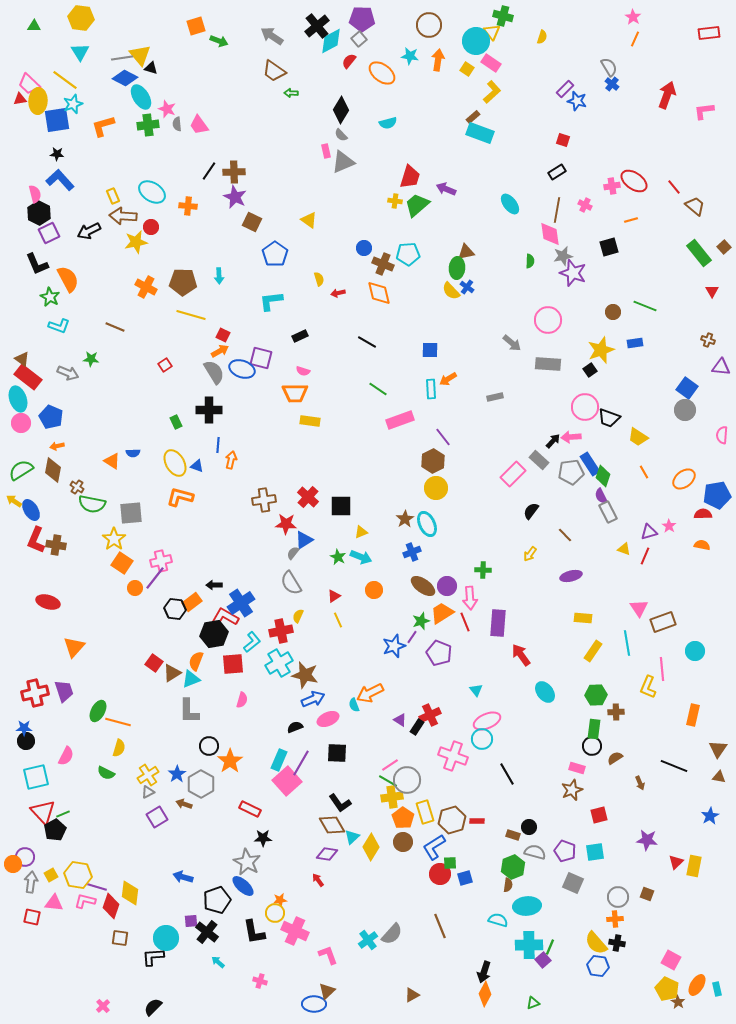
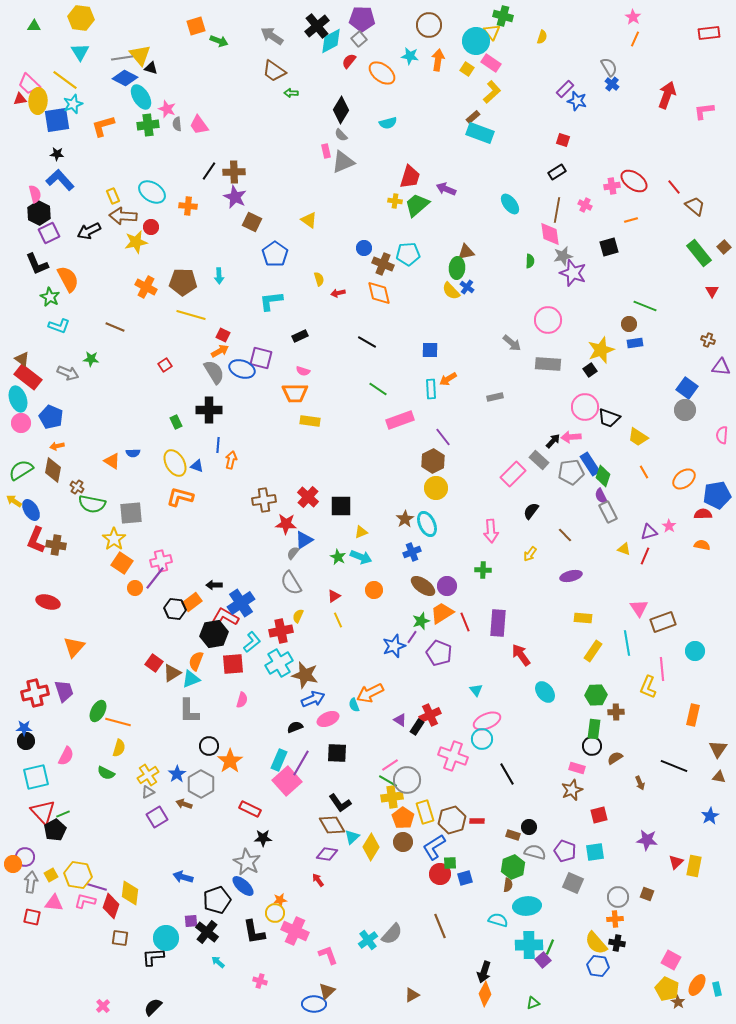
brown circle at (613, 312): moved 16 px right, 12 px down
pink arrow at (470, 598): moved 21 px right, 67 px up
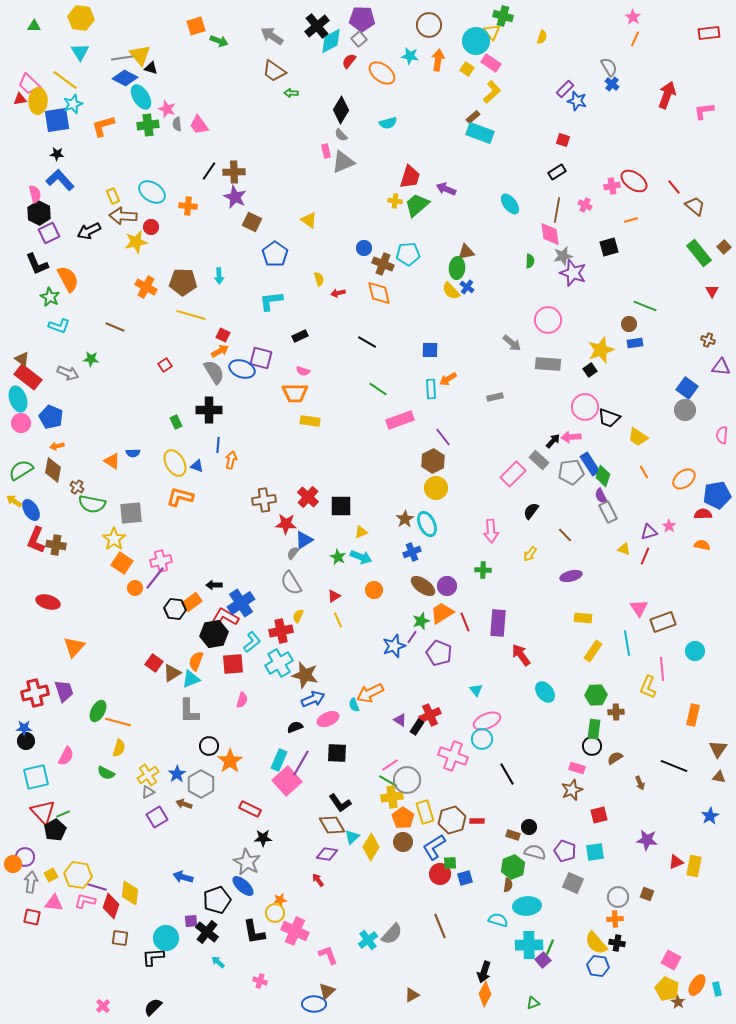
red triangle at (676, 862): rotated 21 degrees clockwise
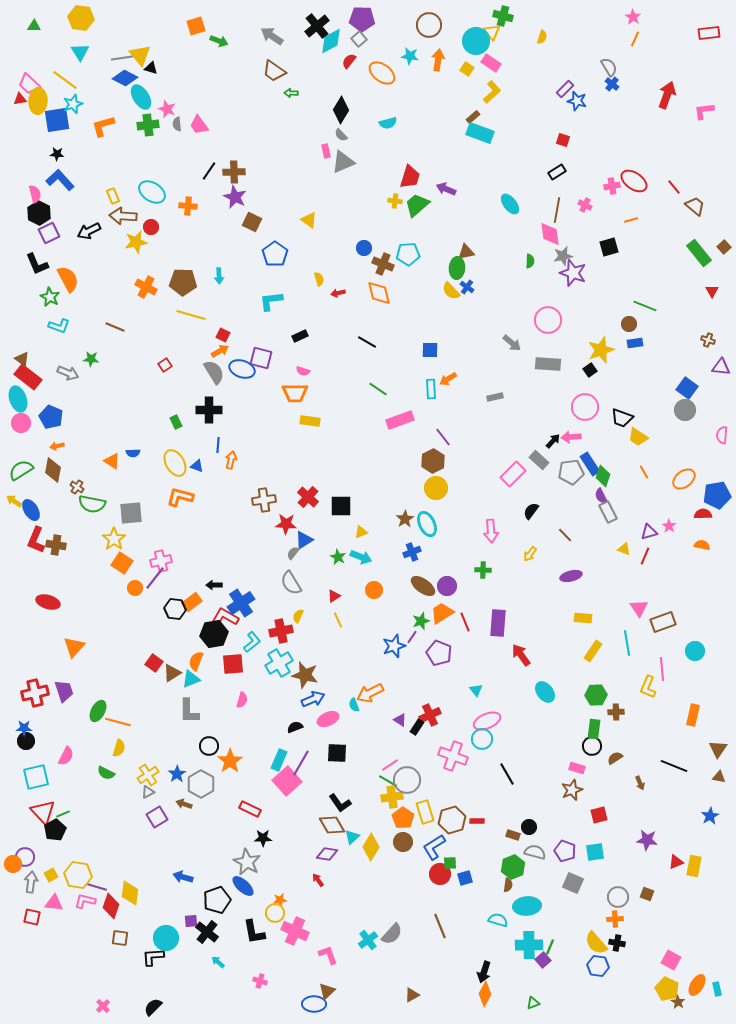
black trapezoid at (609, 418): moved 13 px right
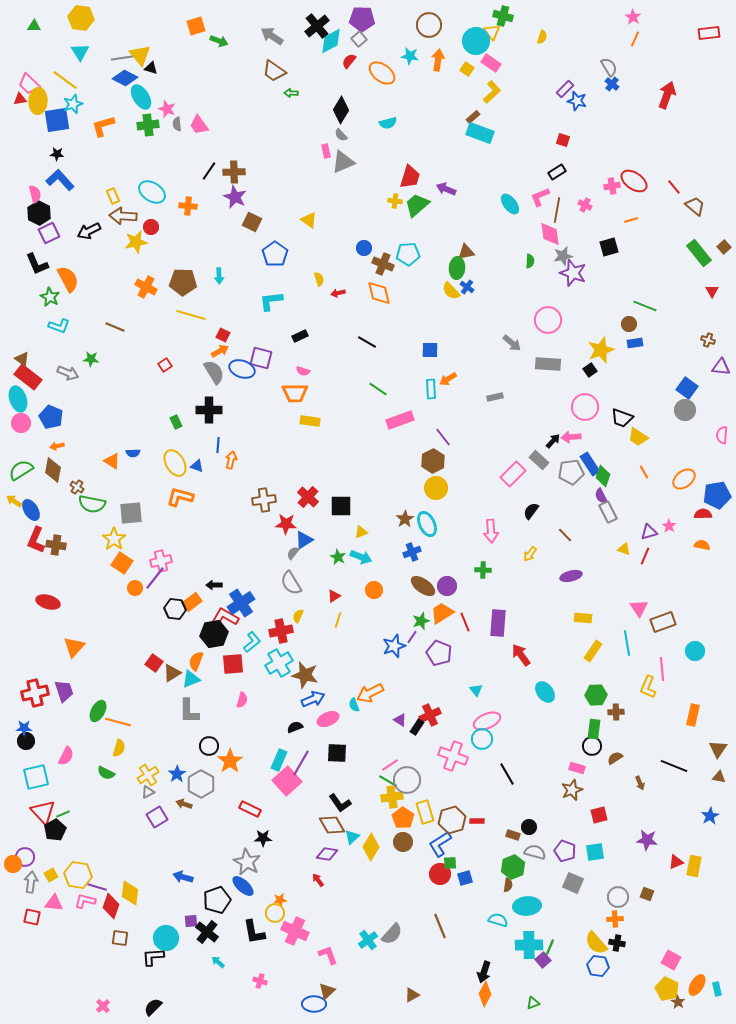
pink L-shape at (704, 111): moved 164 px left, 86 px down; rotated 15 degrees counterclockwise
yellow line at (338, 620): rotated 42 degrees clockwise
blue L-shape at (434, 847): moved 6 px right, 3 px up
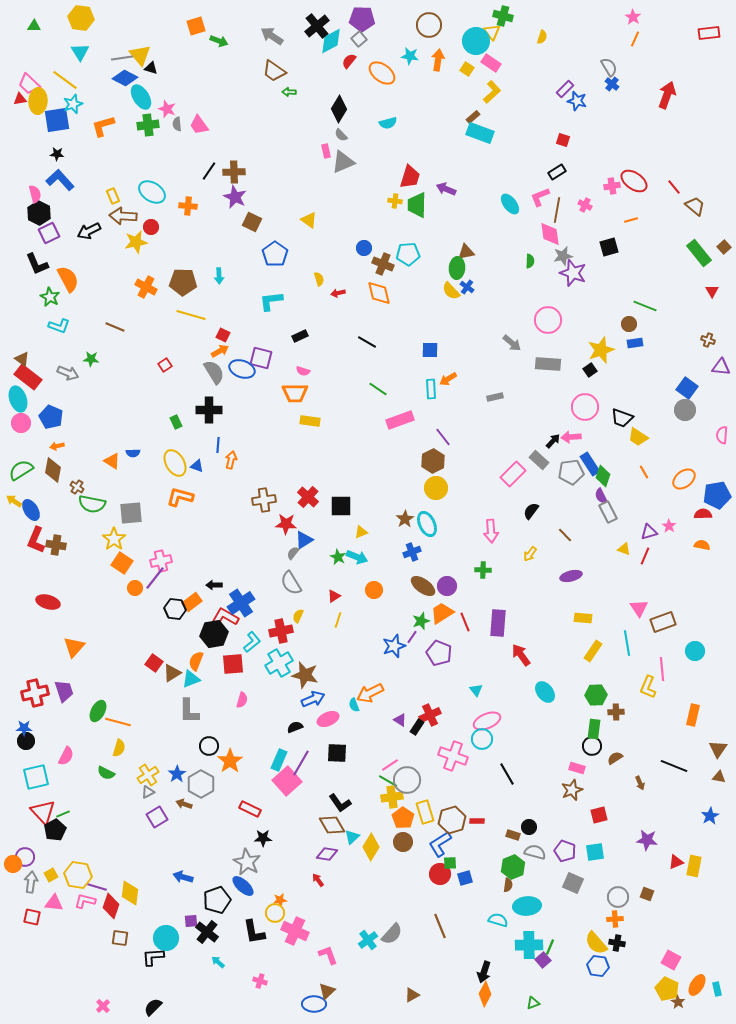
green arrow at (291, 93): moved 2 px left, 1 px up
black diamond at (341, 110): moved 2 px left, 1 px up
green trapezoid at (417, 205): rotated 48 degrees counterclockwise
cyan arrow at (361, 557): moved 4 px left
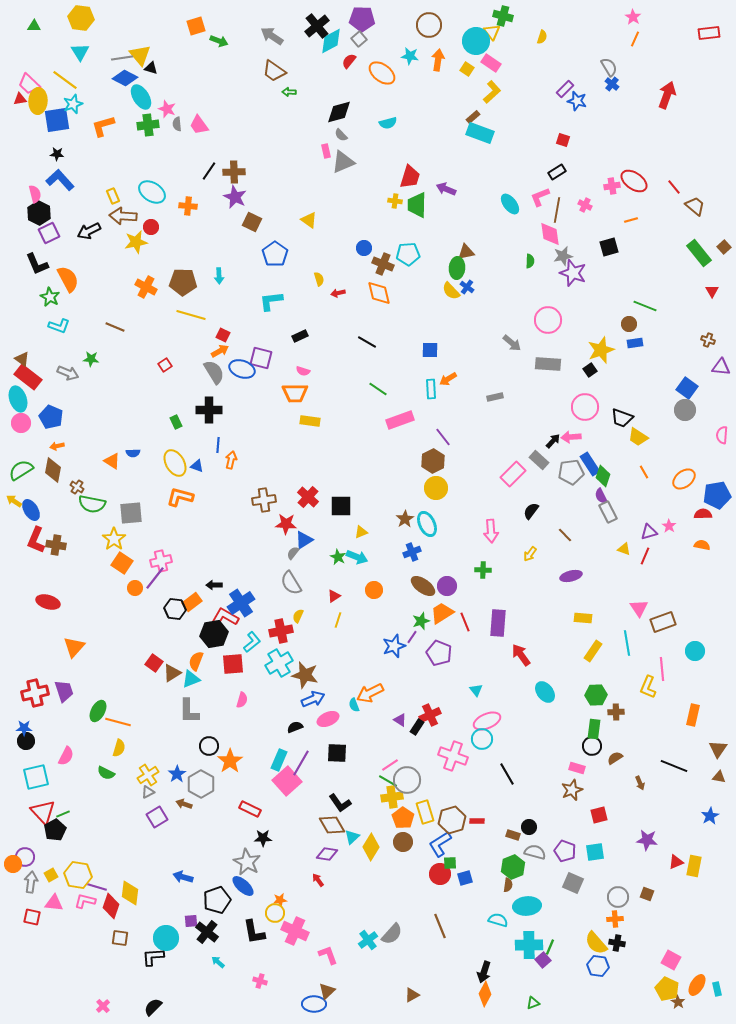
black diamond at (339, 109): moved 3 px down; rotated 44 degrees clockwise
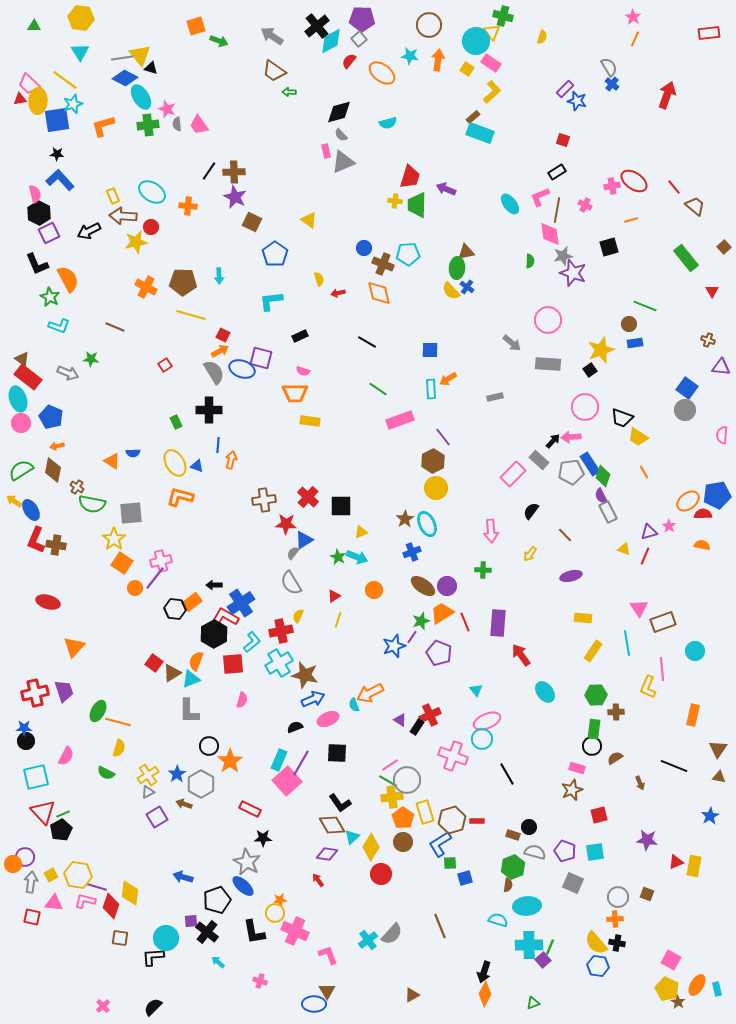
green rectangle at (699, 253): moved 13 px left, 5 px down
orange ellipse at (684, 479): moved 4 px right, 22 px down
black hexagon at (214, 634): rotated 20 degrees counterclockwise
black pentagon at (55, 830): moved 6 px right
red circle at (440, 874): moved 59 px left
brown triangle at (327, 991): rotated 18 degrees counterclockwise
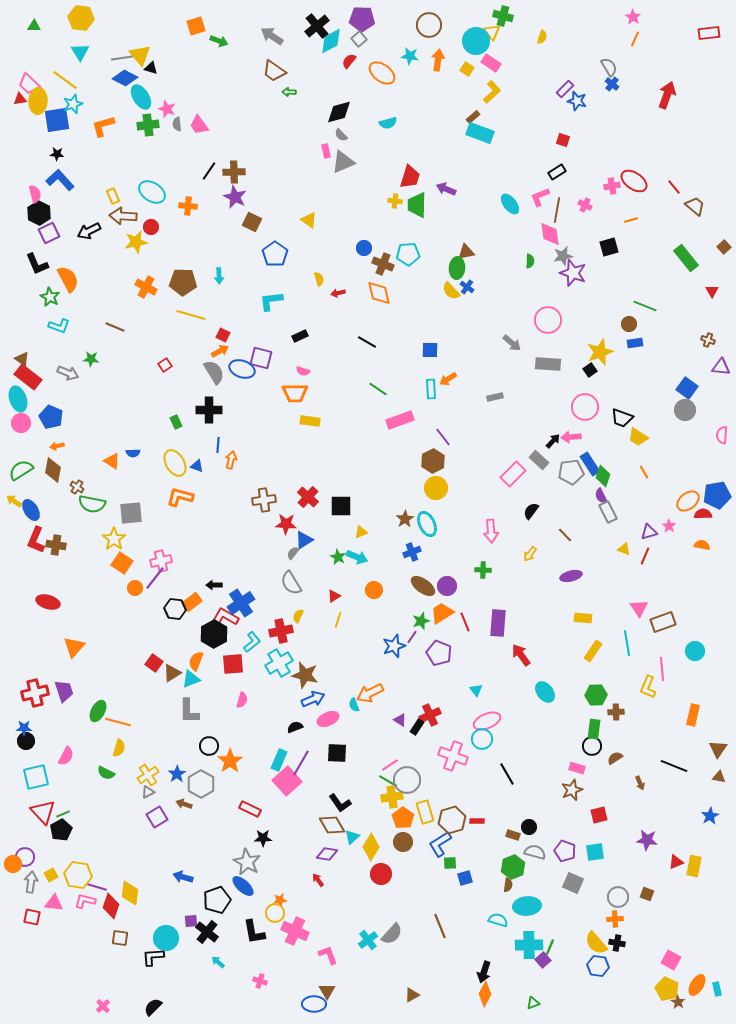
yellow star at (601, 350): moved 1 px left, 2 px down
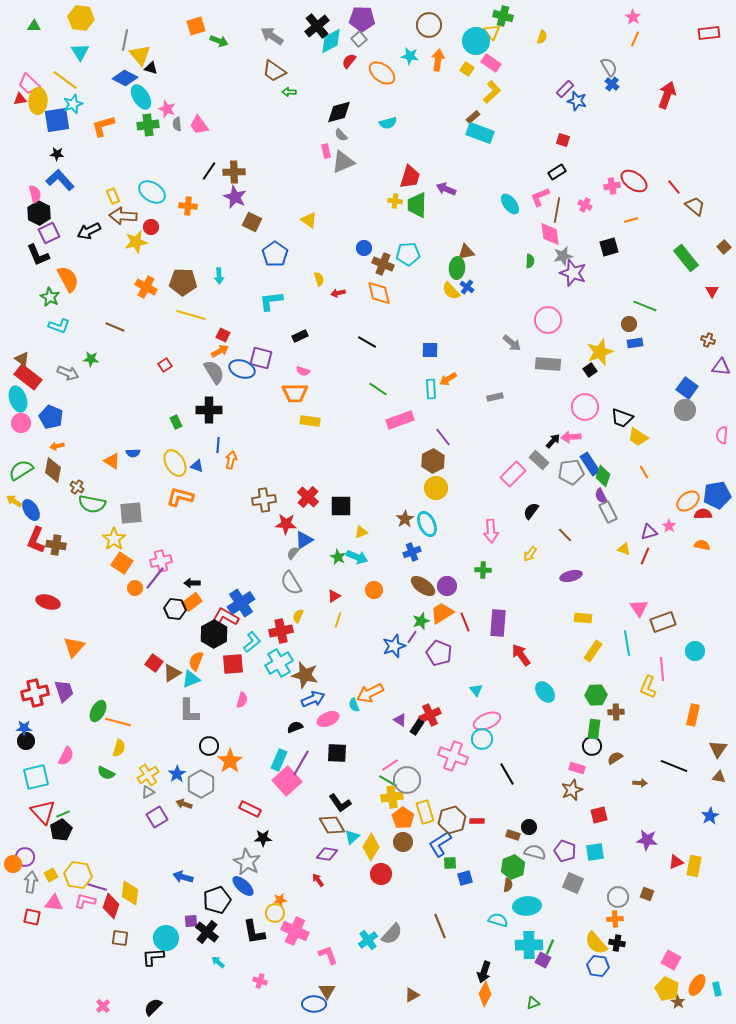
gray line at (122, 58): moved 3 px right, 18 px up; rotated 70 degrees counterclockwise
black L-shape at (37, 264): moved 1 px right, 9 px up
black arrow at (214, 585): moved 22 px left, 2 px up
brown arrow at (640, 783): rotated 64 degrees counterclockwise
purple square at (543, 960): rotated 21 degrees counterclockwise
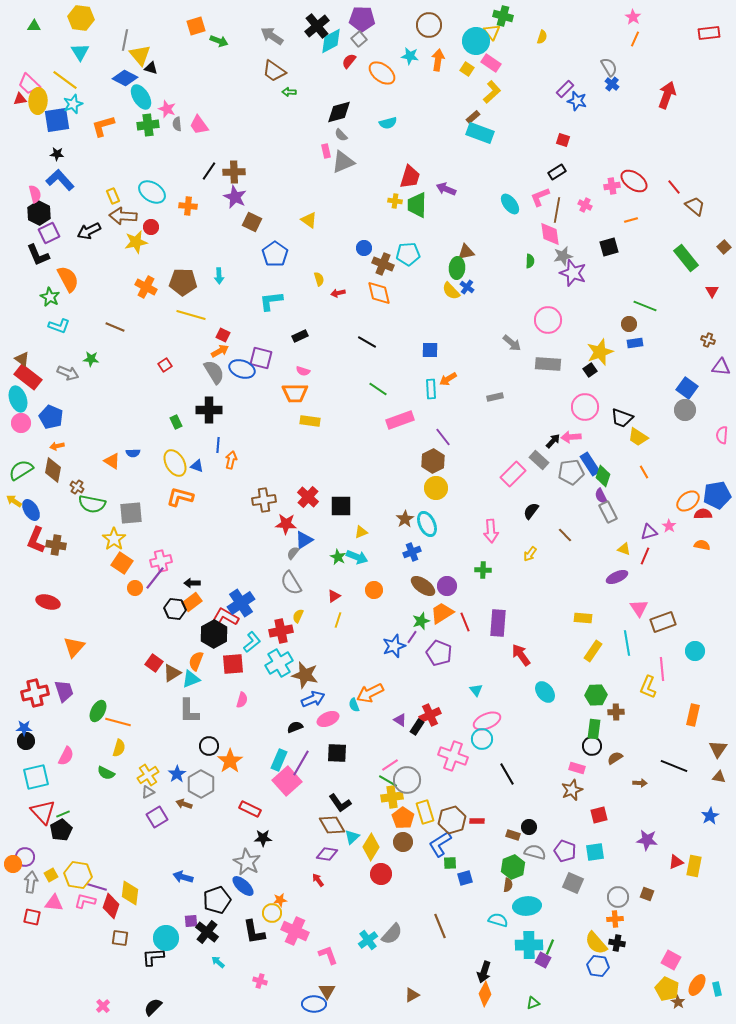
purple ellipse at (571, 576): moved 46 px right, 1 px down; rotated 10 degrees counterclockwise
yellow circle at (275, 913): moved 3 px left
